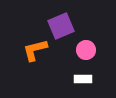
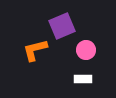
purple square: moved 1 px right
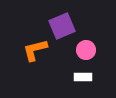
white rectangle: moved 2 px up
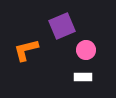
orange L-shape: moved 9 px left
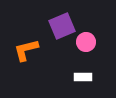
pink circle: moved 8 px up
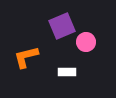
orange L-shape: moved 7 px down
white rectangle: moved 16 px left, 5 px up
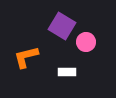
purple square: rotated 36 degrees counterclockwise
